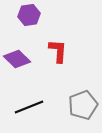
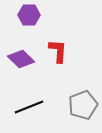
purple hexagon: rotated 10 degrees clockwise
purple diamond: moved 4 px right
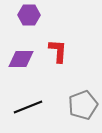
purple diamond: rotated 44 degrees counterclockwise
black line: moved 1 px left
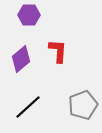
purple diamond: rotated 40 degrees counterclockwise
black line: rotated 20 degrees counterclockwise
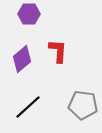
purple hexagon: moved 1 px up
purple diamond: moved 1 px right
gray pentagon: rotated 28 degrees clockwise
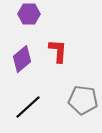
gray pentagon: moved 5 px up
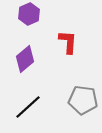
purple hexagon: rotated 25 degrees counterclockwise
red L-shape: moved 10 px right, 9 px up
purple diamond: moved 3 px right
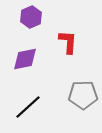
purple hexagon: moved 2 px right, 3 px down
purple diamond: rotated 28 degrees clockwise
gray pentagon: moved 5 px up; rotated 8 degrees counterclockwise
